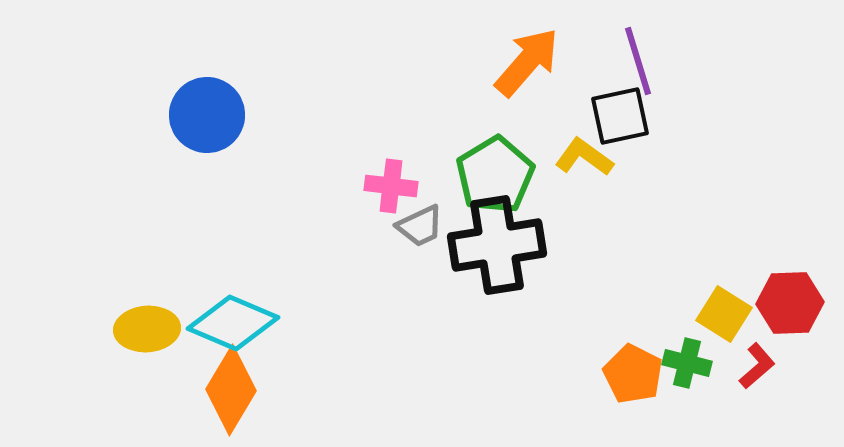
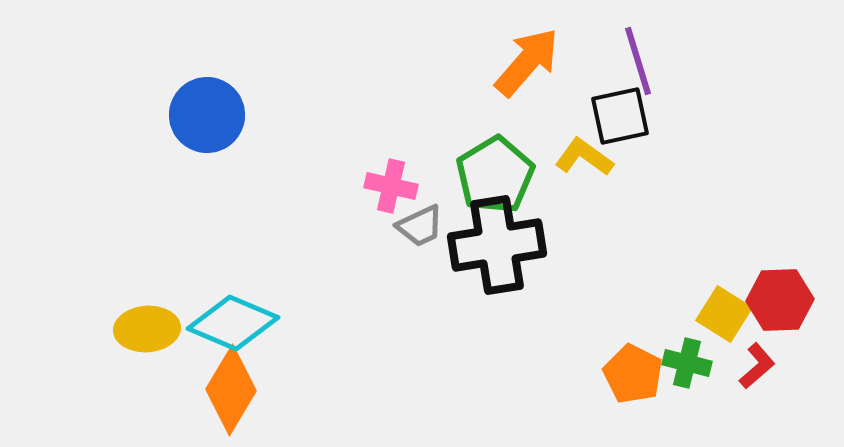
pink cross: rotated 6 degrees clockwise
red hexagon: moved 10 px left, 3 px up
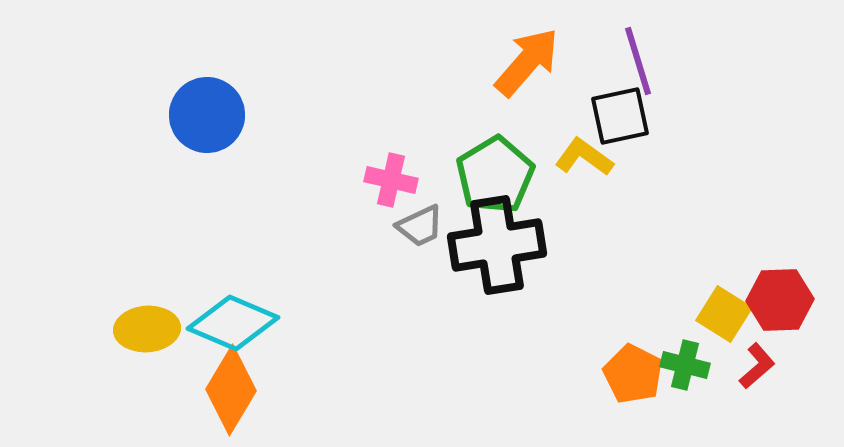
pink cross: moved 6 px up
green cross: moved 2 px left, 2 px down
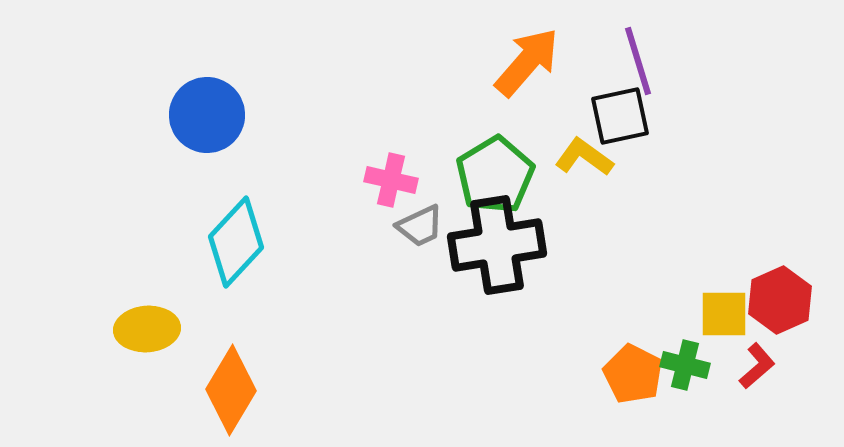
red hexagon: rotated 22 degrees counterclockwise
yellow square: rotated 32 degrees counterclockwise
cyan diamond: moved 3 px right, 81 px up; rotated 70 degrees counterclockwise
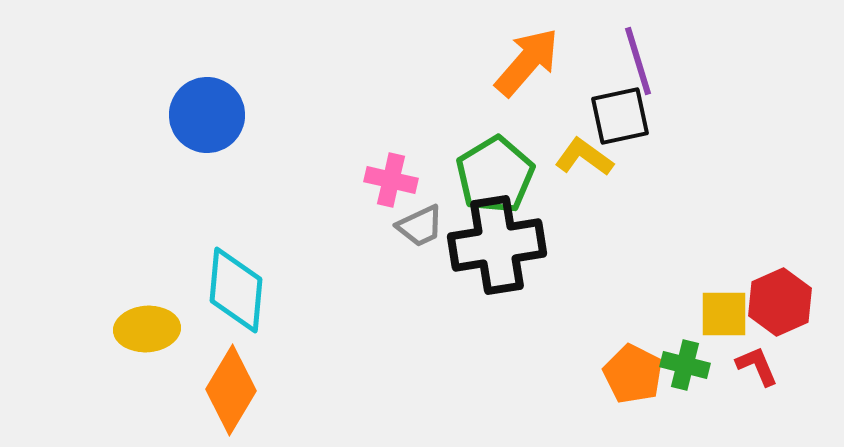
cyan diamond: moved 48 px down; rotated 38 degrees counterclockwise
red hexagon: moved 2 px down
red L-shape: rotated 72 degrees counterclockwise
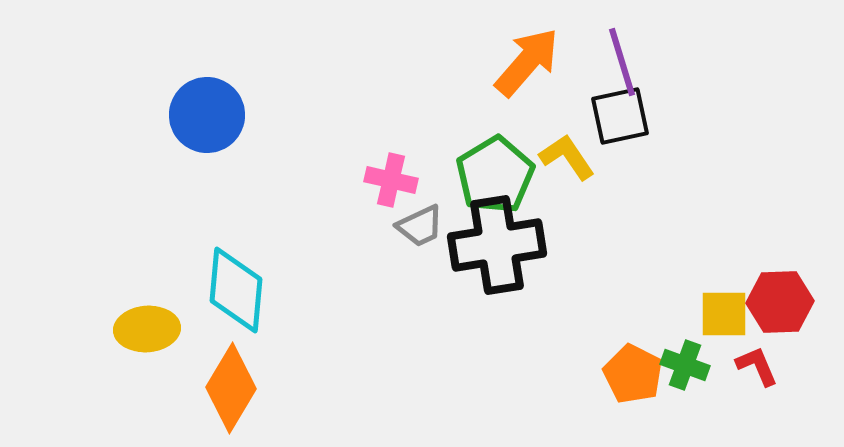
purple line: moved 16 px left, 1 px down
yellow L-shape: moved 17 px left; rotated 20 degrees clockwise
red hexagon: rotated 22 degrees clockwise
green cross: rotated 6 degrees clockwise
orange diamond: moved 2 px up
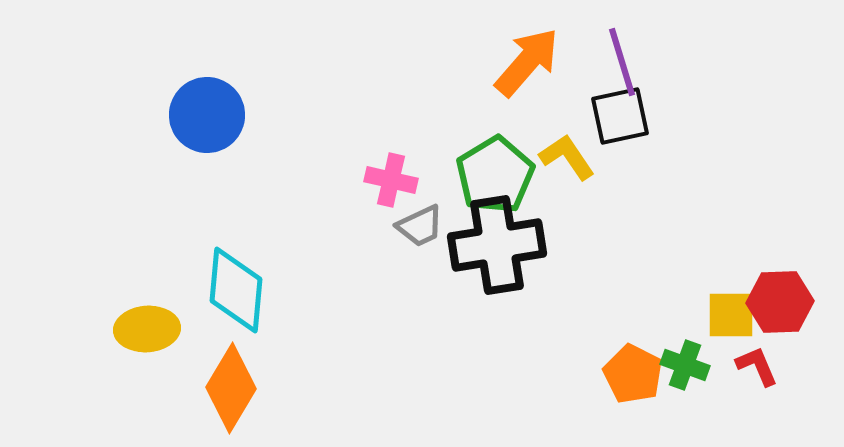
yellow square: moved 7 px right, 1 px down
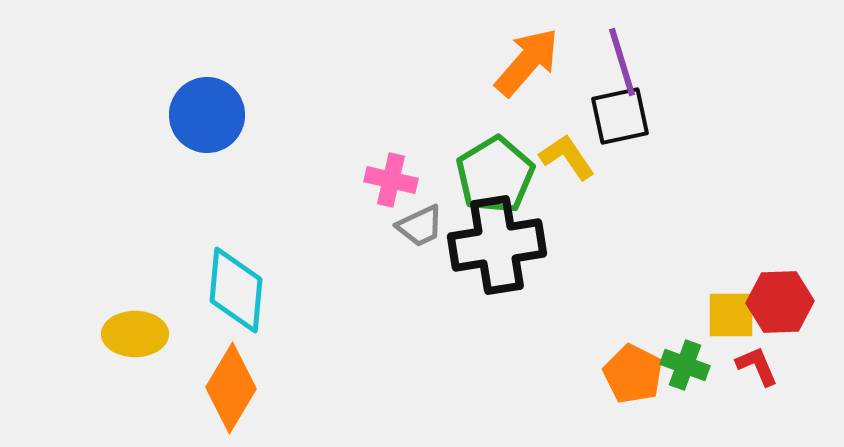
yellow ellipse: moved 12 px left, 5 px down; rotated 4 degrees clockwise
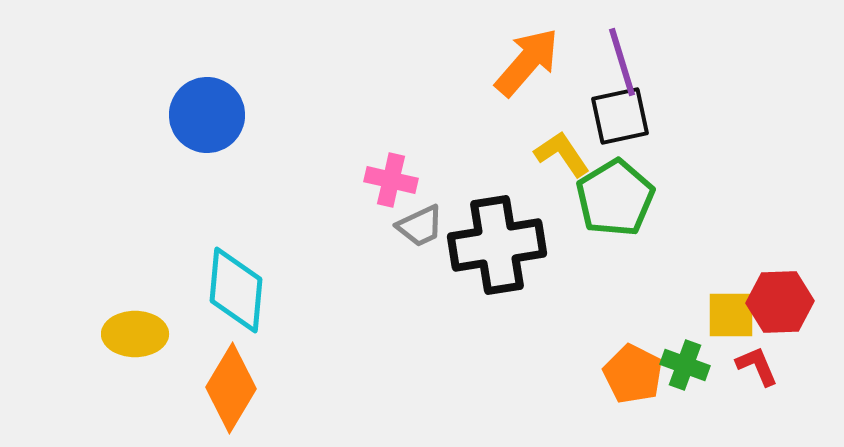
yellow L-shape: moved 5 px left, 3 px up
green pentagon: moved 120 px right, 23 px down
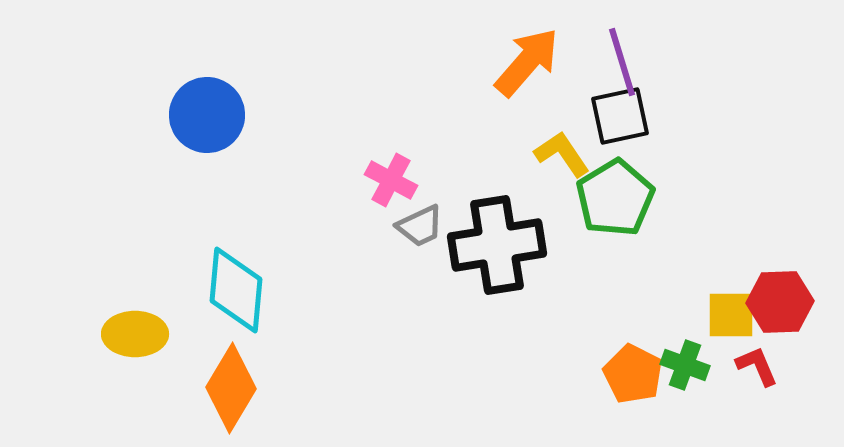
pink cross: rotated 15 degrees clockwise
